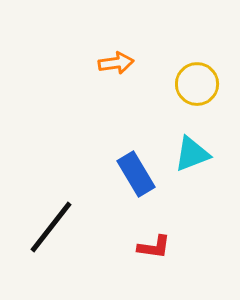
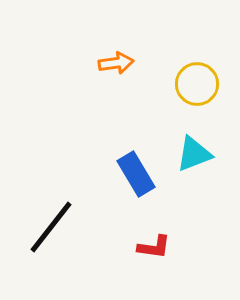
cyan triangle: moved 2 px right
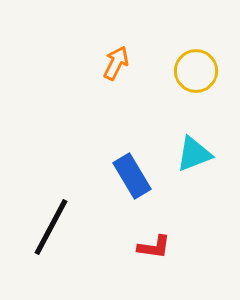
orange arrow: rotated 56 degrees counterclockwise
yellow circle: moved 1 px left, 13 px up
blue rectangle: moved 4 px left, 2 px down
black line: rotated 10 degrees counterclockwise
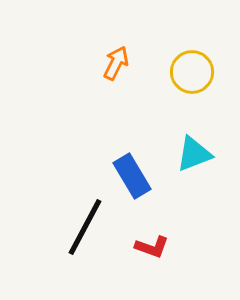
yellow circle: moved 4 px left, 1 px down
black line: moved 34 px right
red L-shape: moved 2 px left; rotated 12 degrees clockwise
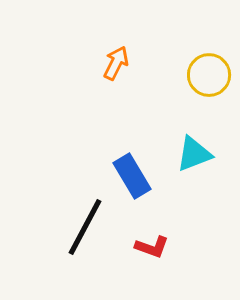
yellow circle: moved 17 px right, 3 px down
